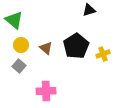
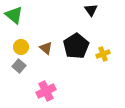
black triangle: moved 2 px right; rotated 48 degrees counterclockwise
green triangle: moved 5 px up
yellow circle: moved 2 px down
pink cross: rotated 24 degrees counterclockwise
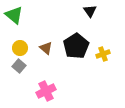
black triangle: moved 1 px left, 1 px down
yellow circle: moved 1 px left, 1 px down
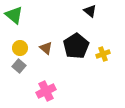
black triangle: rotated 16 degrees counterclockwise
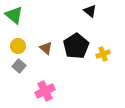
yellow circle: moved 2 px left, 2 px up
pink cross: moved 1 px left
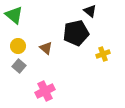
black pentagon: moved 13 px up; rotated 20 degrees clockwise
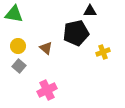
black triangle: rotated 40 degrees counterclockwise
green triangle: moved 1 px up; rotated 30 degrees counterclockwise
yellow cross: moved 2 px up
pink cross: moved 2 px right, 1 px up
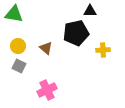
yellow cross: moved 2 px up; rotated 16 degrees clockwise
gray square: rotated 16 degrees counterclockwise
